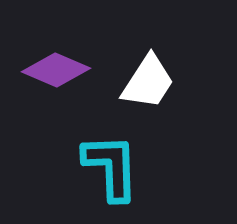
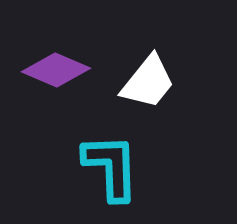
white trapezoid: rotated 6 degrees clockwise
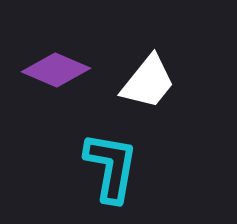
cyan L-shape: rotated 12 degrees clockwise
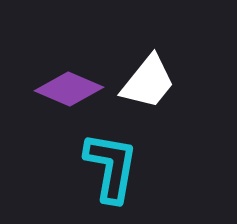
purple diamond: moved 13 px right, 19 px down
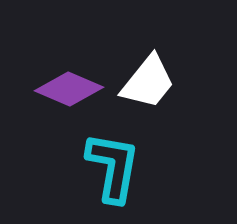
cyan L-shape: moved 2 px right
